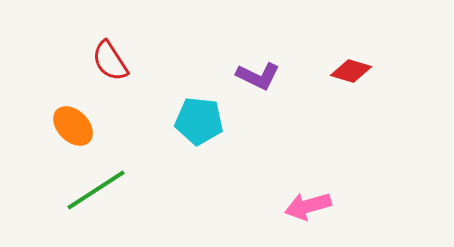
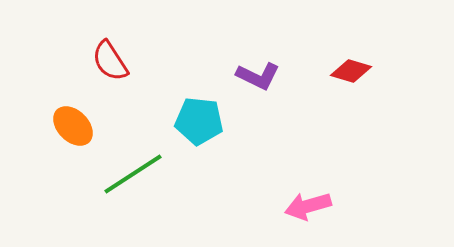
green line: moved 37 px right, 16 px up
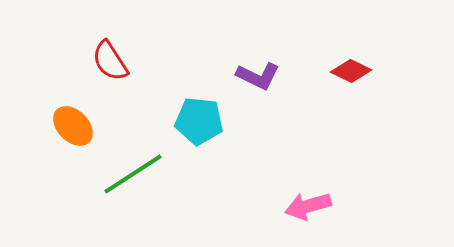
red diamond: rotated 9 degrees clockwise
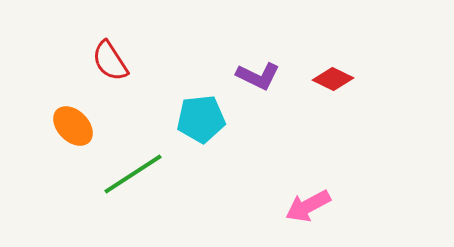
red diamond: moved 18 px left, 8 px down
cyan pentagon: moved 2 px right, 2 px up; rotated 12 degrees counterclockwise
pink arrow: rotated 12 degrees counterclockwise
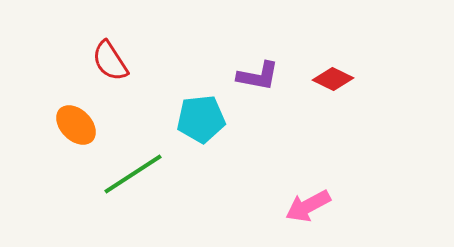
purple L-shape: rotated 15 degrees counterclockwise
orange ellipse: moved 3 px right, 1 px up
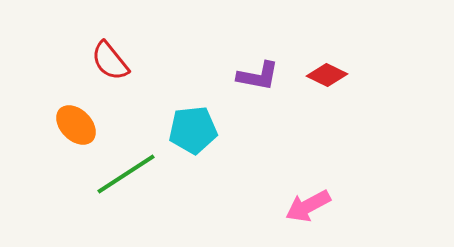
red semicircle: rotated 6 degrees counterclockwise
red diamond: moved 6 px left, 4 px up
cyan pentagon: moved 8 px left, 11 px down
green line: moved 7 px left
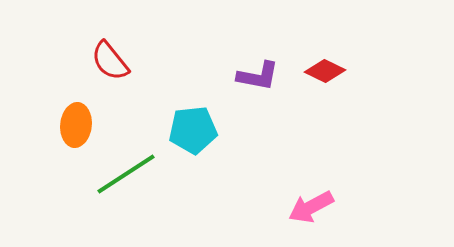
red diamond: moved 2 px left, 4 px up
orange ellipse: rotated 51 degrees clockwise
pink arrow: moved 3 px right, 1 px down
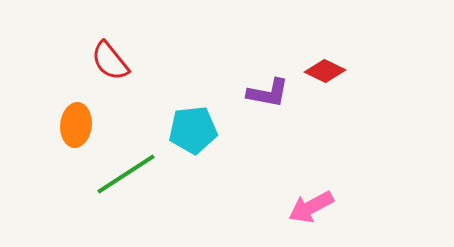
purple L-shape: moved 10 px right, 17 px down
